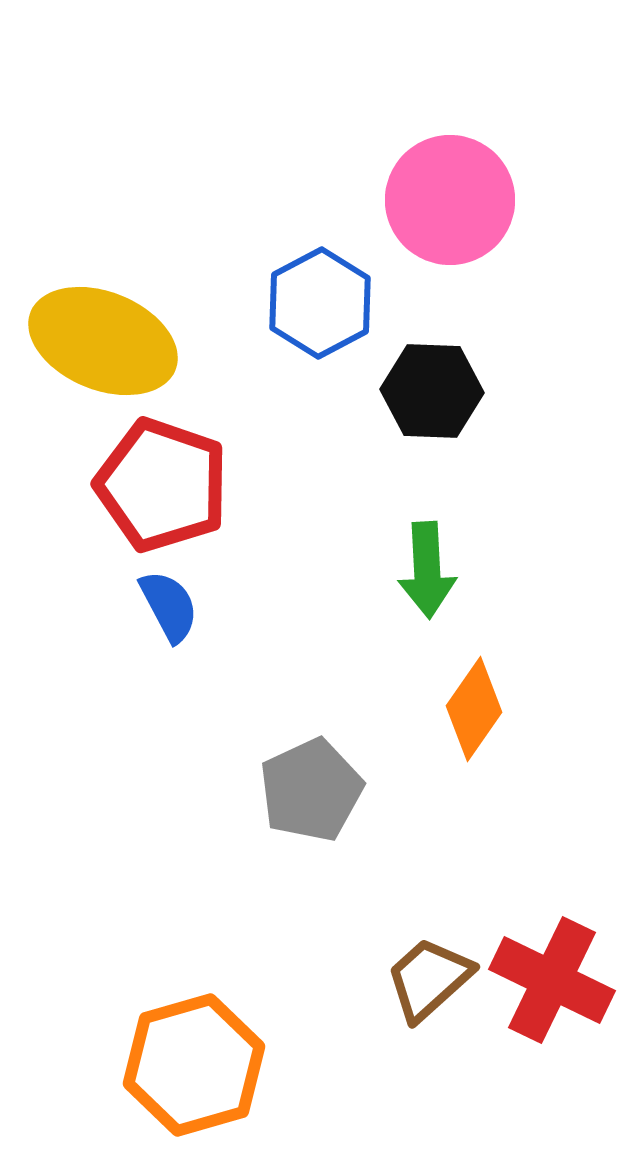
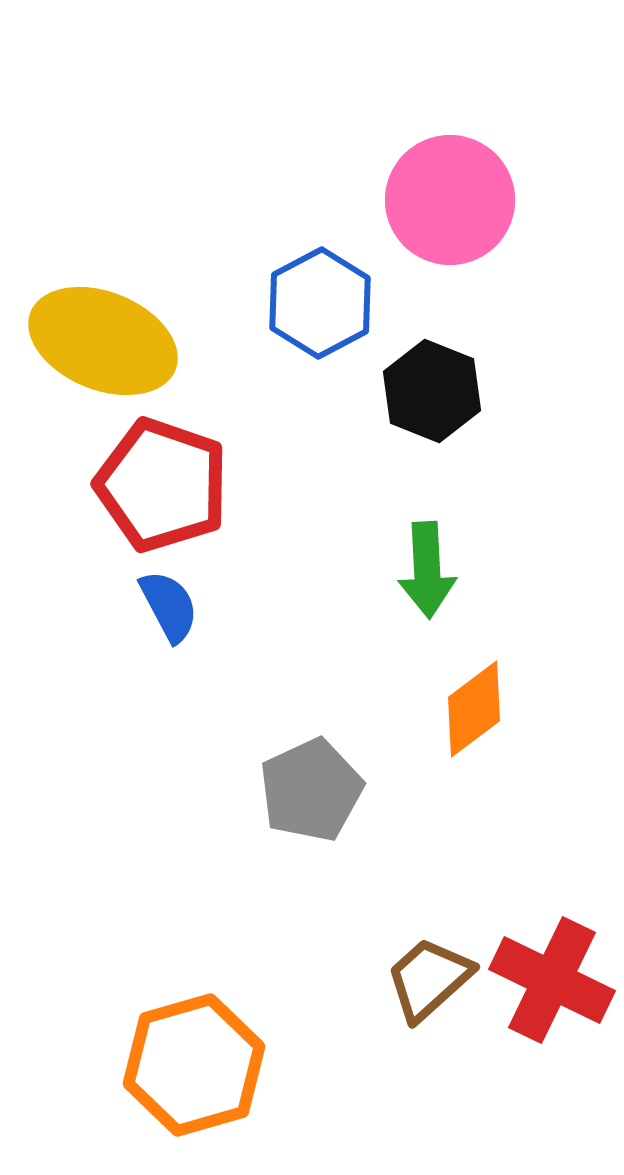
black hexagon: rotated 20 degrees clockwise
orange diamond: rotated 18 degrees clockwise
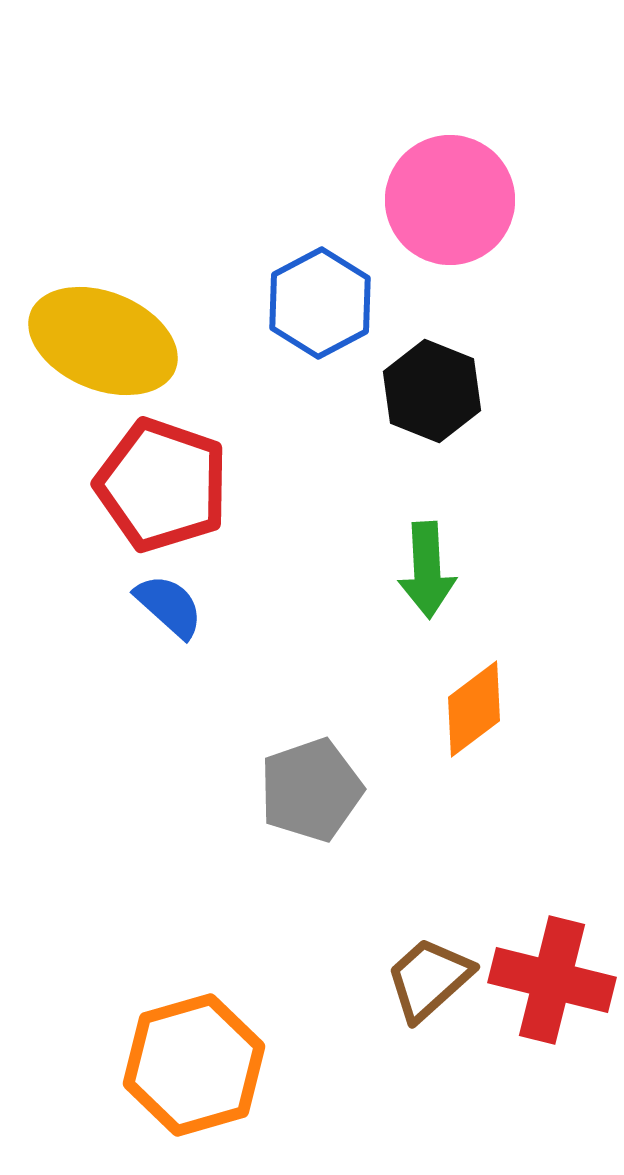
blue semicircle: rotated 20 degrees counterclockwise
gray pentagon: rotated 6 degrees clockwise
red cross: rotated 12 degrees counterclockwise
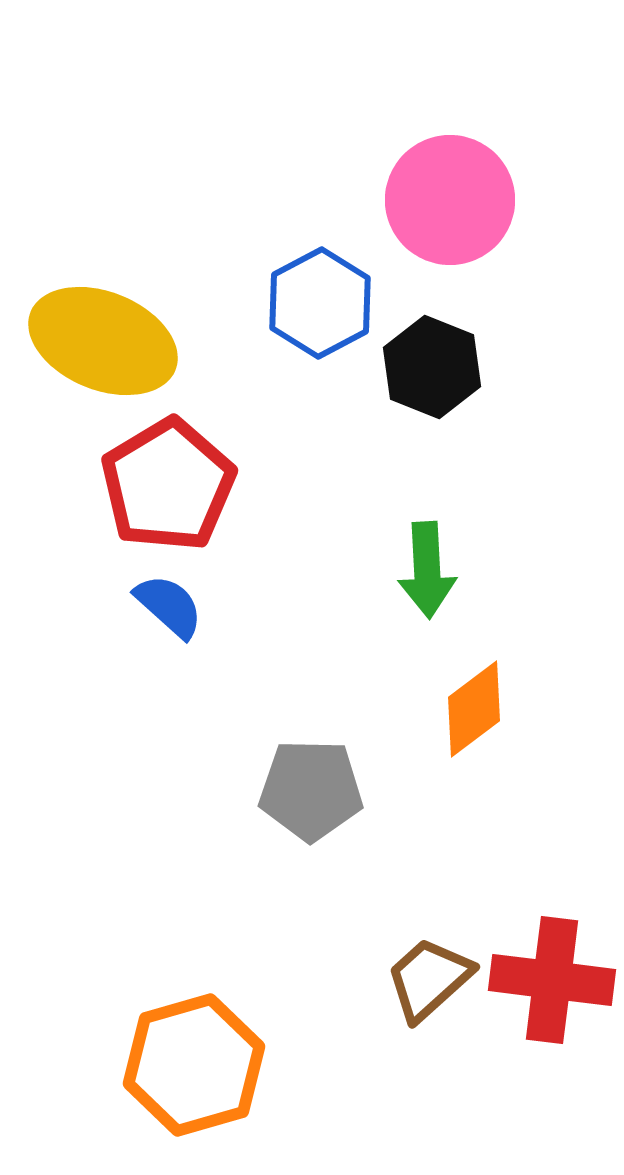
black hexagon: moved 24 px up
red pentagon: moved 6 px right; rotated 22 degrees clockwise
gray pentagon: rotated 20 degrees clockwise
red cross: rotated 7 degrees counterclockwise
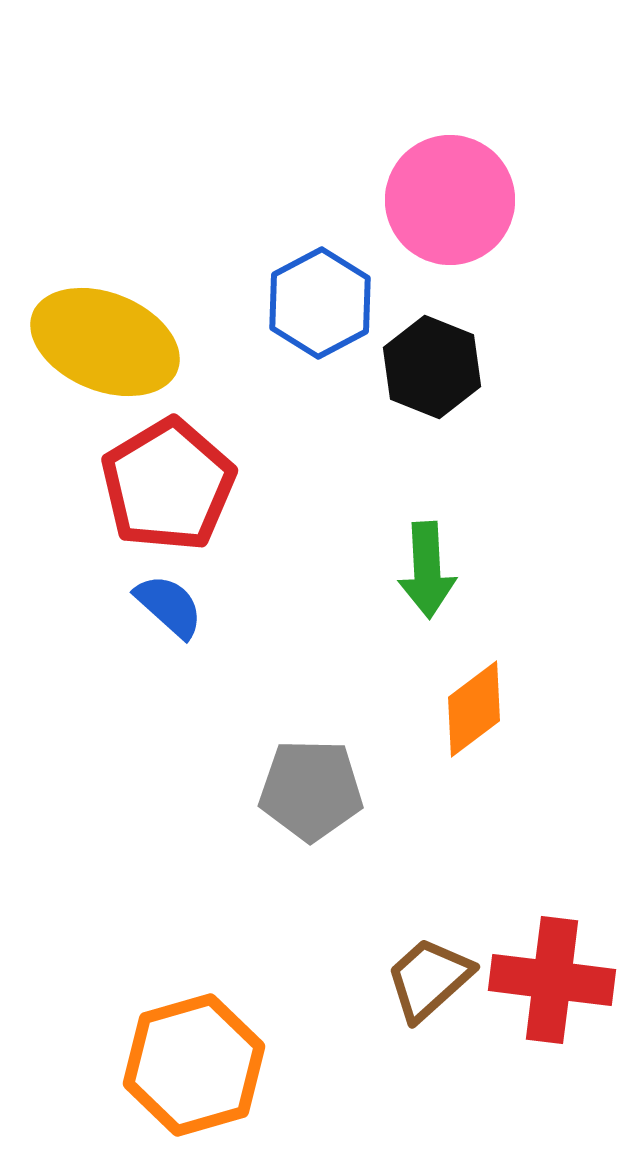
yellow ellipse: moved 2 px right, 1 px down
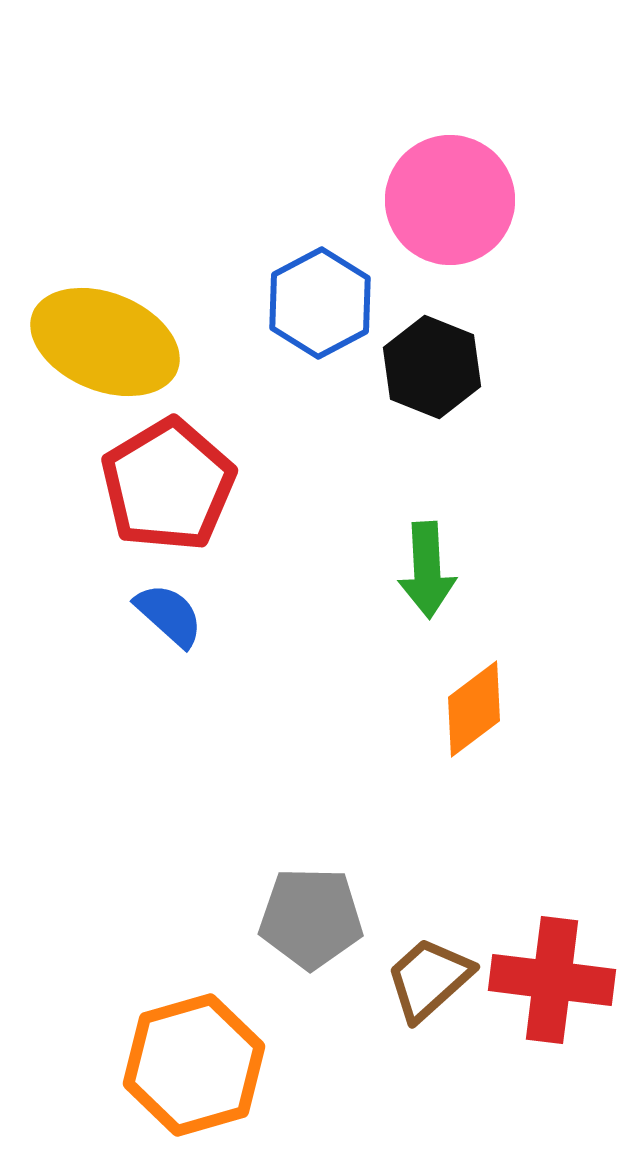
blue semicircle: moved 9 px down
gray pentagon: moved 128 px down
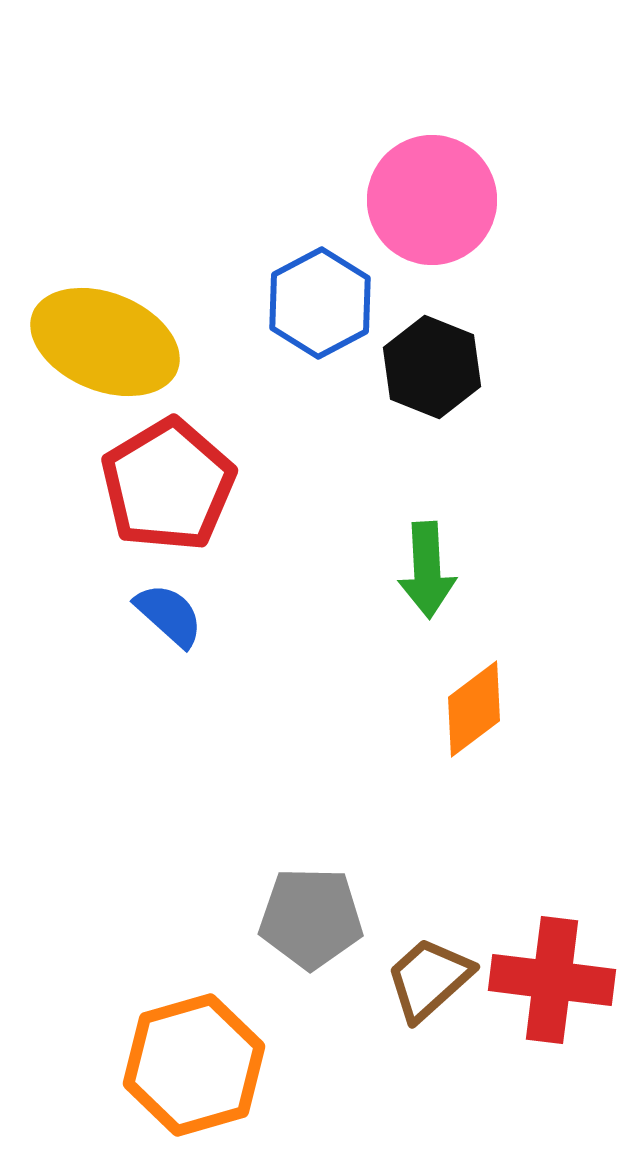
pink circle: moved 18 px left
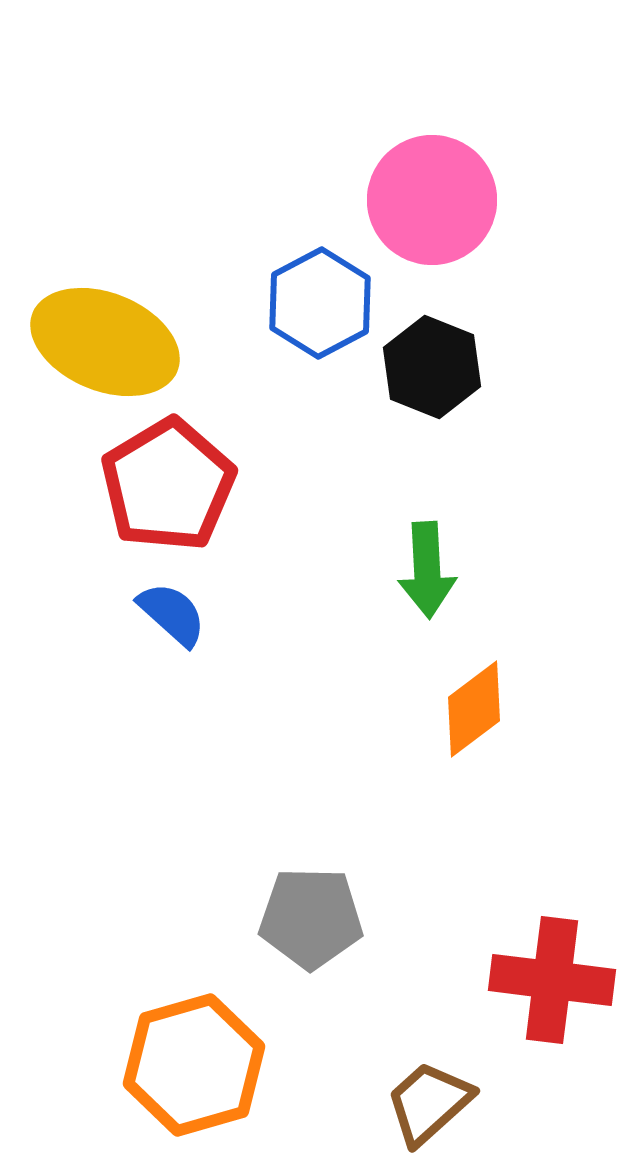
blue semicircle: moved 3 px right, 1 px up
brown trapezoid: moved 124 px down
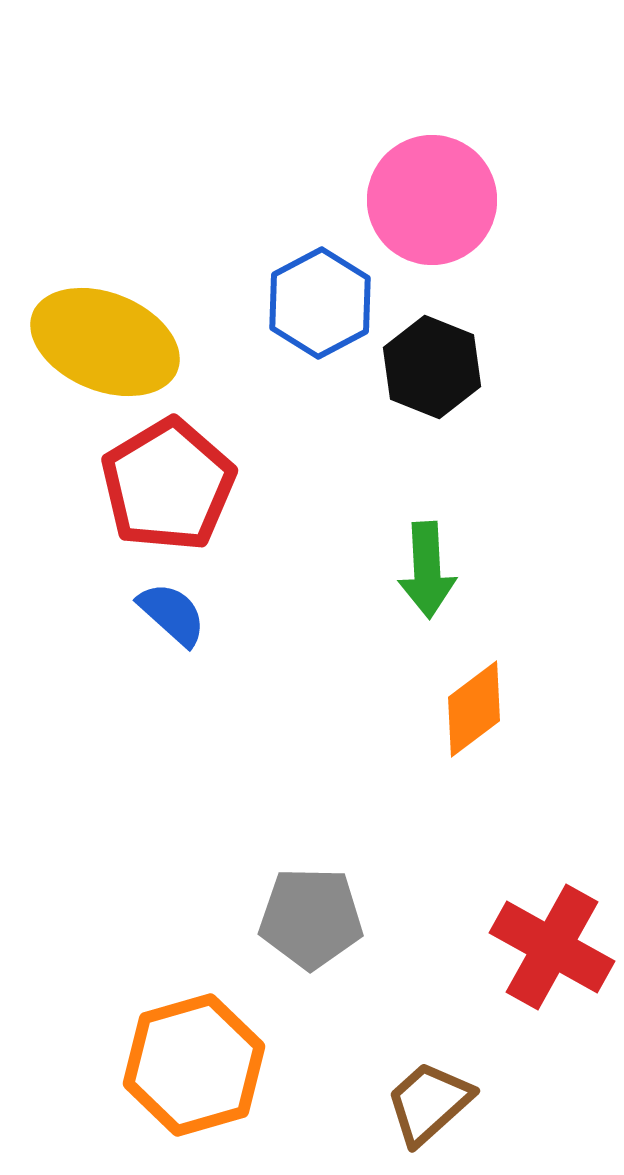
red cross: moved 33 px up; rotated 22 degrees clockwise
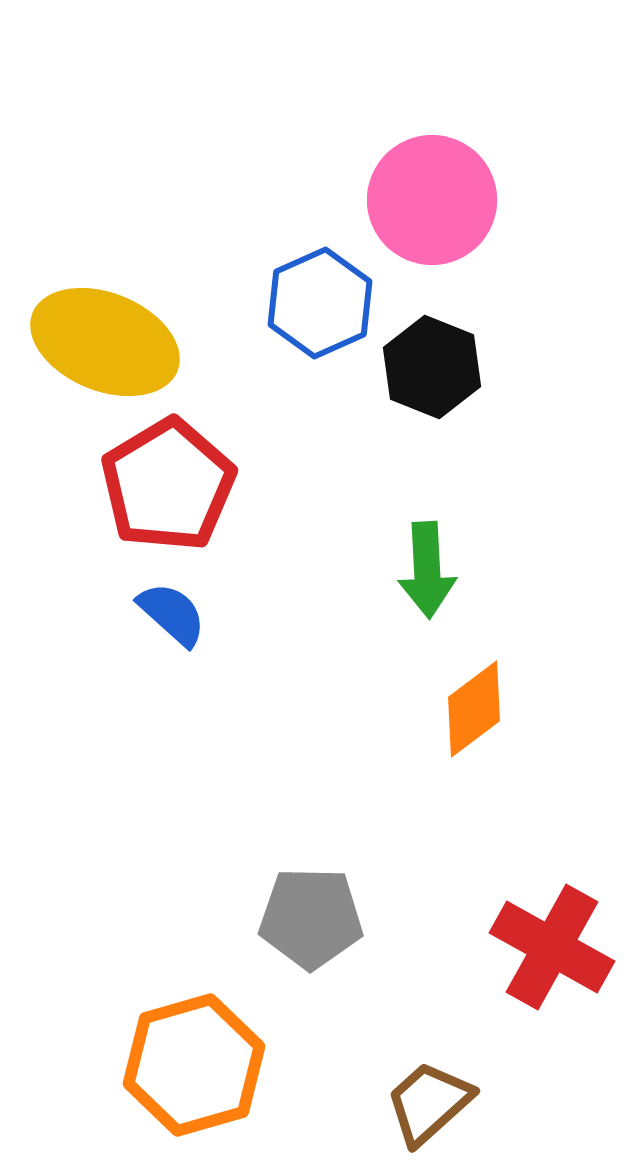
blue hexagon: rotated 4 degrees clockwise
